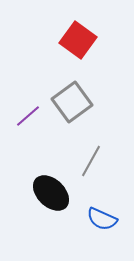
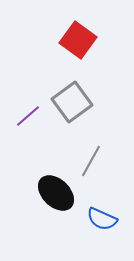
black ellipse: moved 5 px right
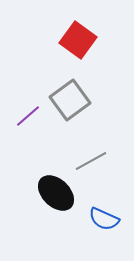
gray square: moved 2 px left, 2 px up
gray line: rotated 32 degrees clockwise
blue semicircle: moved 2 px right
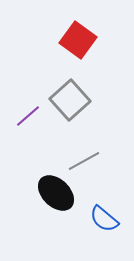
gray square: rotated 6 degrees counterclockwise
gray line: moved 7 px left
blue semicircle: rotated 16 degrees clockwise
